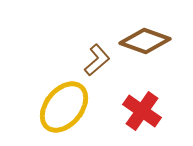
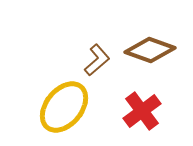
brown diamond: moved 5 px right, 9 px down
red cross: rotated 18 degrees clockwise
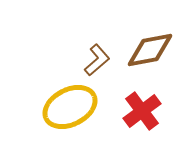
brown diamond: rotated 30 degrees counterclockwise
yellow ellipse: moved 6 px right; rotated 24 degrees clockwise
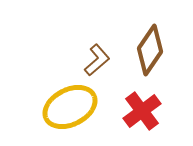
brown diamond: rotated 45 degrees counterclockwise
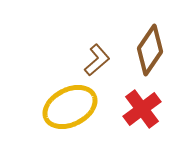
red cross: moved 2 px up
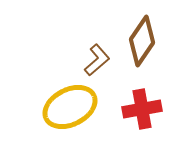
brown diamond: moved 8 px left, 9 px up
red cross: rotated 27 degrees clockwise
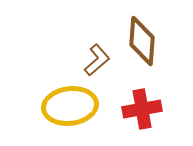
brown diamond: rotated 30 degrees counterclockwise
yellow ellipse: moved 1 px up; rotated 20 degrees clockwise
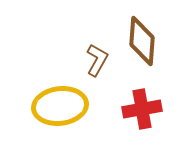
brown L-shape: rotated 20 degrees counterclockwise
yellow ellipse: moved 10 px left
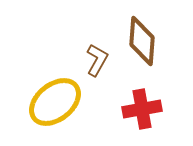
yellow ellipse: moved 5 px left, 4 px up; rotated 32 degrees counterclockwise
